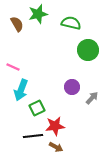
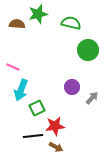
brown semicircle: rotated 56 degrees counterclockwise
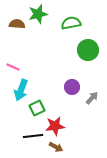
green semicircle: rotated 24 degrees counterclockwise
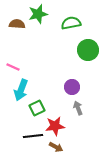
gray arrow: moved 14 px left, 10 px down; rotated 64 degrees counterclockwise
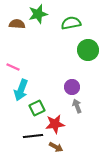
gray arrow: moved 1 px left, 2 px up
red star: moved 2 px up
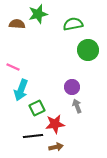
green semicircle: moved 2 px right, 1 px down
brown arrow: rotated 40 degrees counterclockwise
